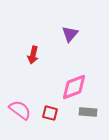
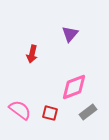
red arrow: moved 1 px left, 1 px up
gray rectangle: rotated 42 degrees counterclockwise
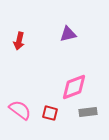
purple triangle: moved 2 px left; rotated 36 degrees clockwise
red arrow: moved 13 px left, 13 px up
gray rectangle: rotated 30 degrees clockwise
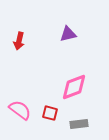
gray rectangle: moved 9 px left, 12 px down
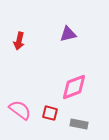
gray rectangle: rotated 18 degrees clockwise
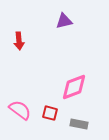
purple triangle: moved 4 px left, 13 px up
red arrow: rotated 18 degrees counterclockwise
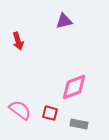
red arrow: moved 1 px left; rotated 12 degrees counterclockwise
